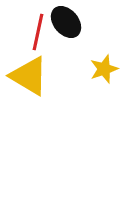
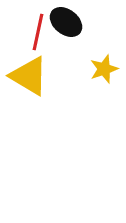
black ellipse: rotated 12 degrees counterclockwise
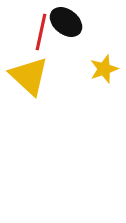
red line: moved 3 px right
yellow triangle: rotated 12 degrees clockwise
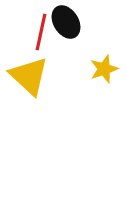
black ellipse: rotated 20 degrees clockwise
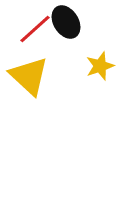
red line: moved 6 px left, 3 px up; rotated 36 degrees clockwise
yellow star: moved 4 px left, 3 px up
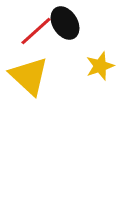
black ellipse: moved 1 px left, 1 px down
red line: moved 1 px right, 2 px down
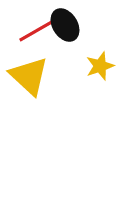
black ellipse: moved 2 px down
red line: rotated 12 degrees clockwise
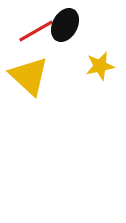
black ellipse: rotated 60 degrees clockwise
yellow star: rotated 8 degrees clockwise
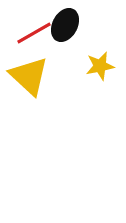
red line: moved 2 px left, 2 px down
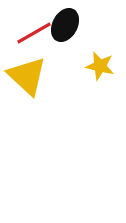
yellow star: rotated 24 degrees clockwise
yellow triangle: moved 2 px left
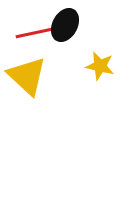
red line: rotated 18 degrees clockwise
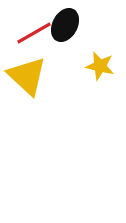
red line: rotated 18 degrees counterclockwise
